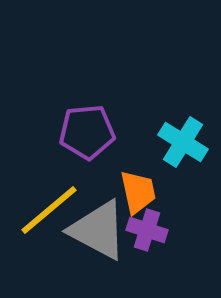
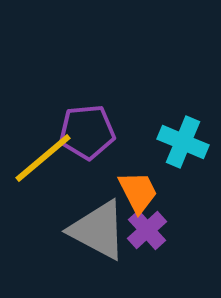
cyan cross: rotated 9 degrees counterclockwise
orange trapezoid: rotated 15 degrees counterclockwise
yellow line: moved 6 px left, 52 px up
purple cross: rotated 30 degrees clockwise
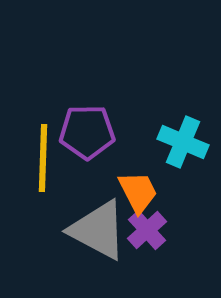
purple pentagon: rotated 4 degrees clockwise
yellow line: rotated 48 degrees counterclockwise
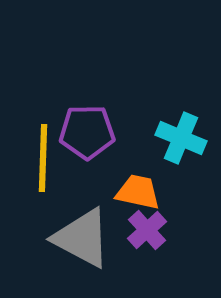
cyan cross: moved 2 px left, 4 px up
orange trapezoid: rotated 51 degrees counterclockwise
gray triangle: moved 16 px left, 8 px down
